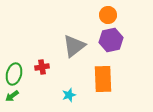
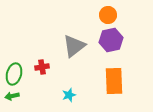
orange rectangle: moved 11 px right, 2 px down
green arrow: rotated 24 degrees clockwise
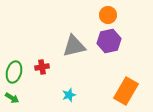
purple hexagon: moved 2 px left, 1 px down
gray triangle: rotated 25 degrees clockwise
green ellipse: moved 2 px up
orange rectangle: moved 12 px right, 10 px down; rotated 32 degrees clockwise
green arrow: moved 2 px down; rotated 136 degrees counterclockwise
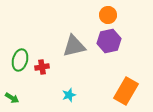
green ellipse: moved 6 px right, 12 px up
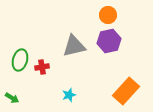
orange rectangle: rotated 12 degrees clockwise
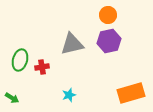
gray triangle: moved 2 px left, 2 px up
orange rectangle: moved 5 px right, 2 px down; rotated 32 degrees clockwise
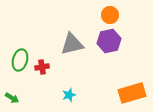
orange circle: moved 2 px right
orange rectangle: moved 1 px right
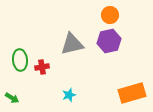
green ellipse: rotated 20 degrees counterclockwise
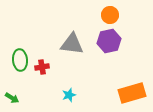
gray triangle: rotated 20 degrees clockwise
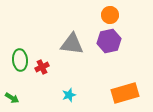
red cross: rotated 16 degrees counterclockwise
orange rectangle: moved 7 px left
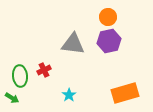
orange circle: moved 2 px left, 2 px down
gray triangle: moved 1 px right
green ellipse: moved 16 px down
red cross: moved 2 px right, 3 px down
cyan star: rotated 16 degrees counterclockwise
